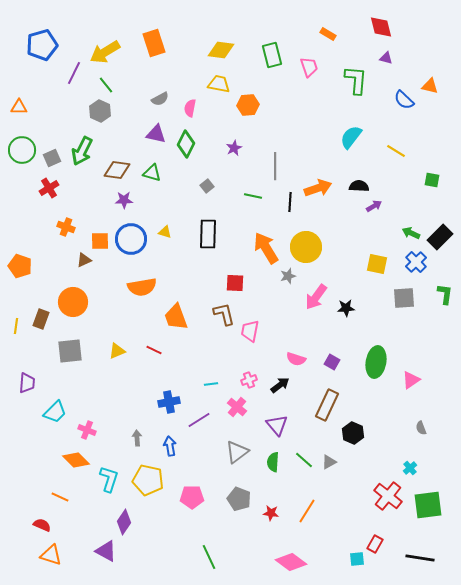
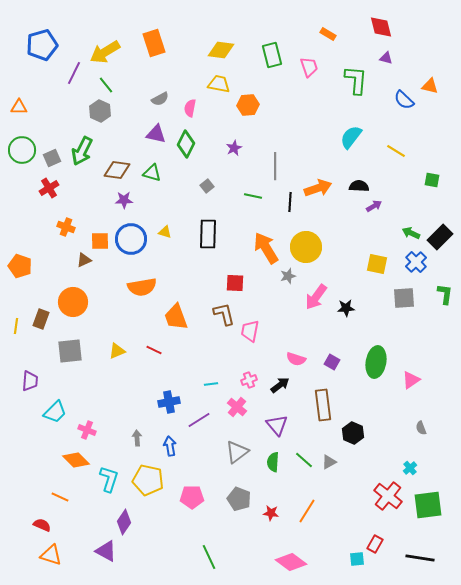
purple trapezoid at (27, 383): moved 3 px right, 2 px up
brown rectangle at (327, 405): moved 4 px left; rotated 32 degrees counterclockwise
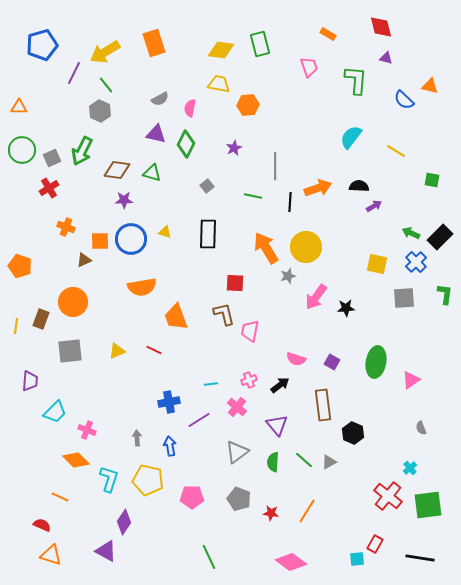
green rectangle at (272, 55): moved 12 px left, 11 px up
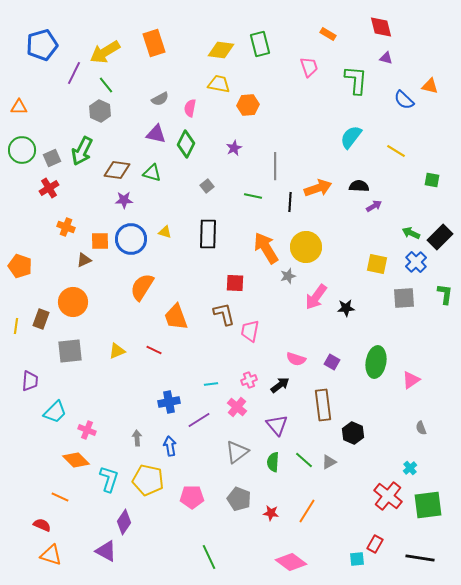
orange semicircle at (142, 287): rotated 132 degrees clockwise
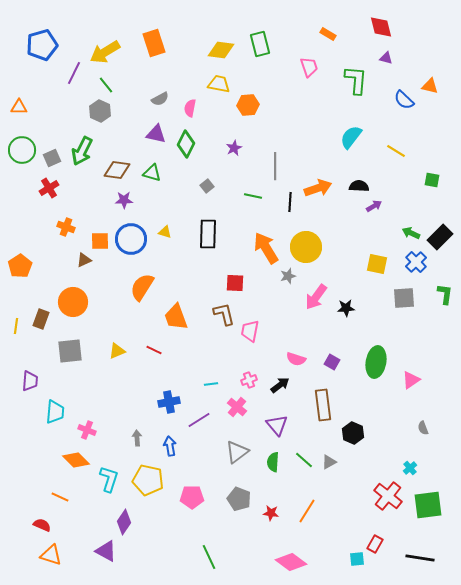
orange pentagon at (20, 266): rotated 20 degrees clockwise
cyan trapezoid at (55, 412): rotated 40 degrees counterclockwise
gray semicircle at (421, 428): moved 2 px right
